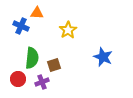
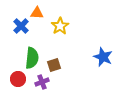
blue cross: rotated 21 degrees clockwise
yellow star: moved 8 px left, 4 px up
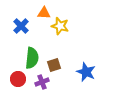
orange triangle: moved 7 px right
yellow star: rotated 24 degrees counterclockwise
blue star: moved 17 px left, 15 px down
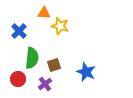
blue cross: moved 2 px left, 5 px down
purple cross: moved 3 px right, 2 px down; rotated 16 degrees counterclockwise
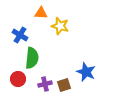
orange triangle: moved 3 px left
blue cross: moved 1 px right, 4 px down; rotated 14 degrees counterclockwise
brown square: moved 10 px right, 20 px down
purple cross: rotated 24 degrees clockwise
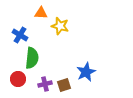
blue star: rotated 24 degrees clockwise
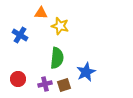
green semicircle: moved 25 px right
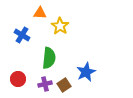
orange triangle: moved 1 px left
yellow star: rotated 18 degrees clockwise
blue cross: moved 2 px right
green semicircle: moved 8 px left
brown square: rotated 16 degrees counterclockwise
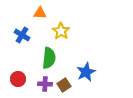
yellow star: moved 1 px right, 5 px down
purple cross: rotated 16 degrees clockwise
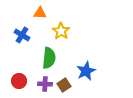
blue star: moved 1 px up
red circle: moved 1 px right, 2 px down
